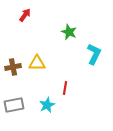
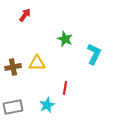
green star: moved 4 px left, 7 px down
gray rectangle: moved 1 px left, 2 px down
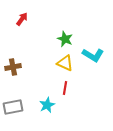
red arrow: moved 3 px left, 4 px down
cyan L-shape: moved 1 px left, 1 px down; rotated 95 degrees clockwise
yellow triangle: moved 28 px right; rotated 24 degrees clockwise
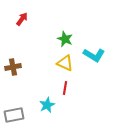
cyan L-shape: moved 1 px right
gray rectangle: moved 1 px right, 8 px down
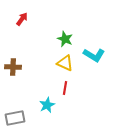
brown cross: rotated 14 degrees clockwise
gray rectangle: moved 1 px right, 3 px down
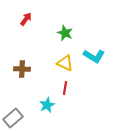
red arrow: moved 4 px right
green star: moved 6 px up
cyan L-shape: moved 1 px down
brown cross: moved 9 px right, 2 px down
gray rectangle: moved 2 px left; rotated 30 degrees counterclockwise
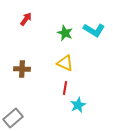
cyan L-shape: moved 26 px up
cyan star: moved 31 px right
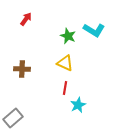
green star: moved 3 px right, 3 px down
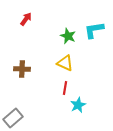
cyan L-shape: rotated 140 degrees clockwise
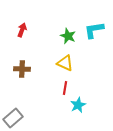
red arrow: moved 4 px left, 11 px down; rotated 16 degrees counterclockwise
